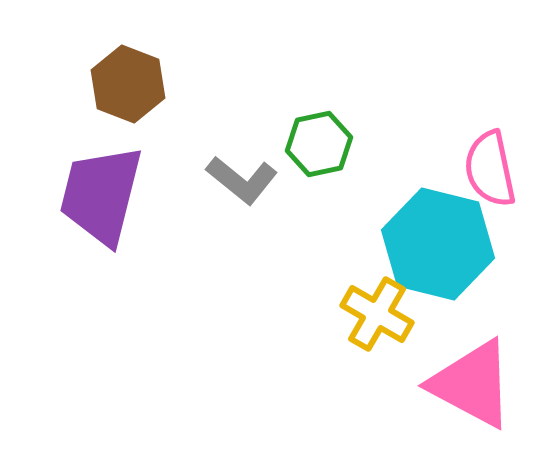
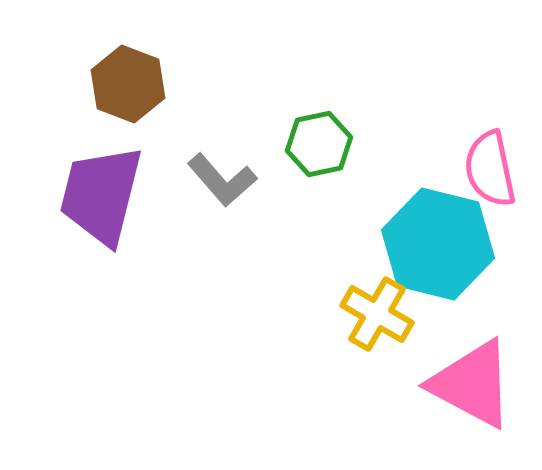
gray L-shape: moved 20 px left; rotated 10 degrees clockwise
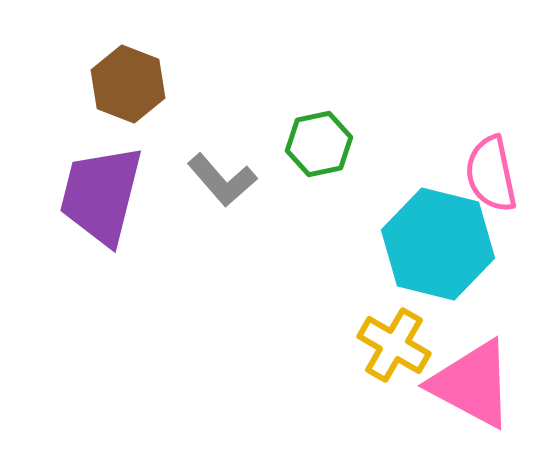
pink semicircle: moved 1 px right, 5 px down
yellow cross: moved 17 px right, 31 px down
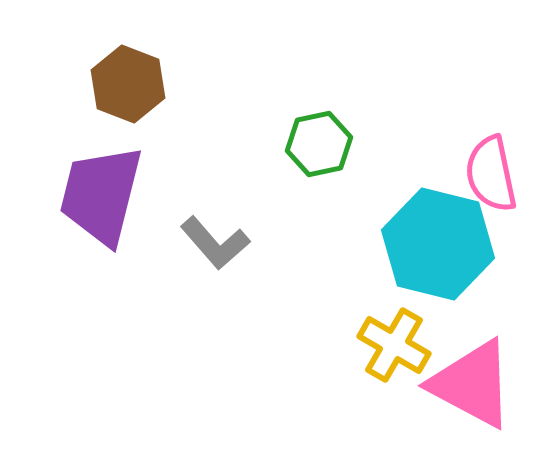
gray L-shape: moved 7 px left, 63 px down
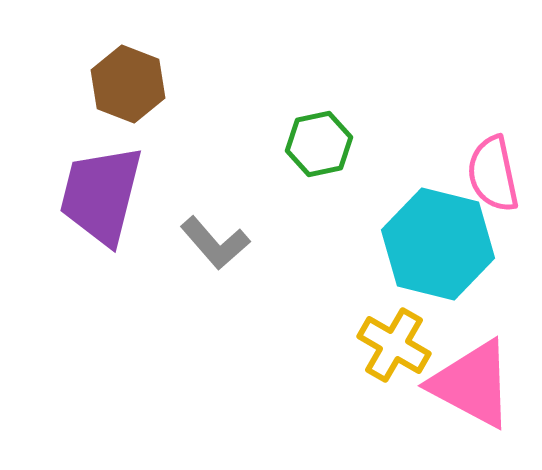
pink semicircle: moved 2 px right
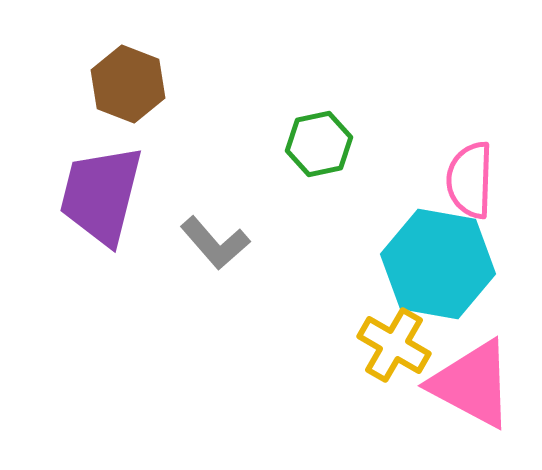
pink semicircle: moved 23 px left, 6 px down; rotated 14 degrees clockwise
cyan hexagon: moved 20 px down; rotated 4 degrees counterclockwise
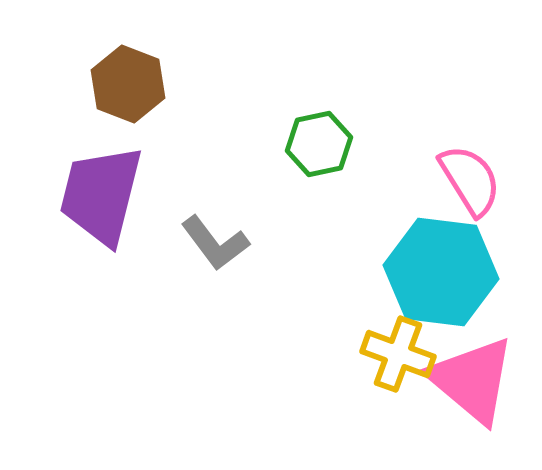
pink semicircle: rotated 146 degrees clockwise
gray L-shape: rotated 4 degrees clockwise
cyan hexagon: moved 3 px right, 8 px down; rotated 3 degrees counterclockwise
yellow cross: moved 4 px right, 9 px down; rotated 10 degrees counterclockwise
pink triangle: moved 4 px up; rotated 12 degrees clockwise
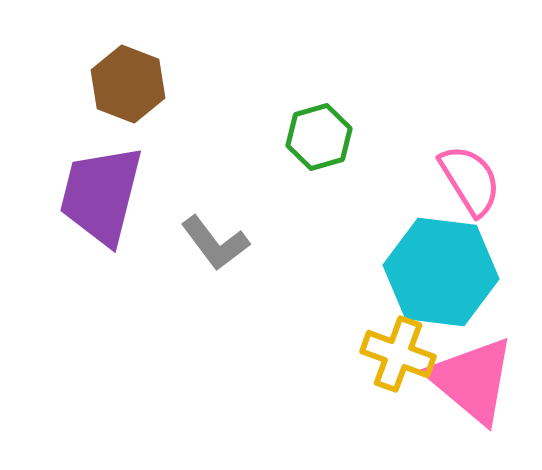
green hexagon: moved 7 px up; rotated 4 degrees counterclockwise
